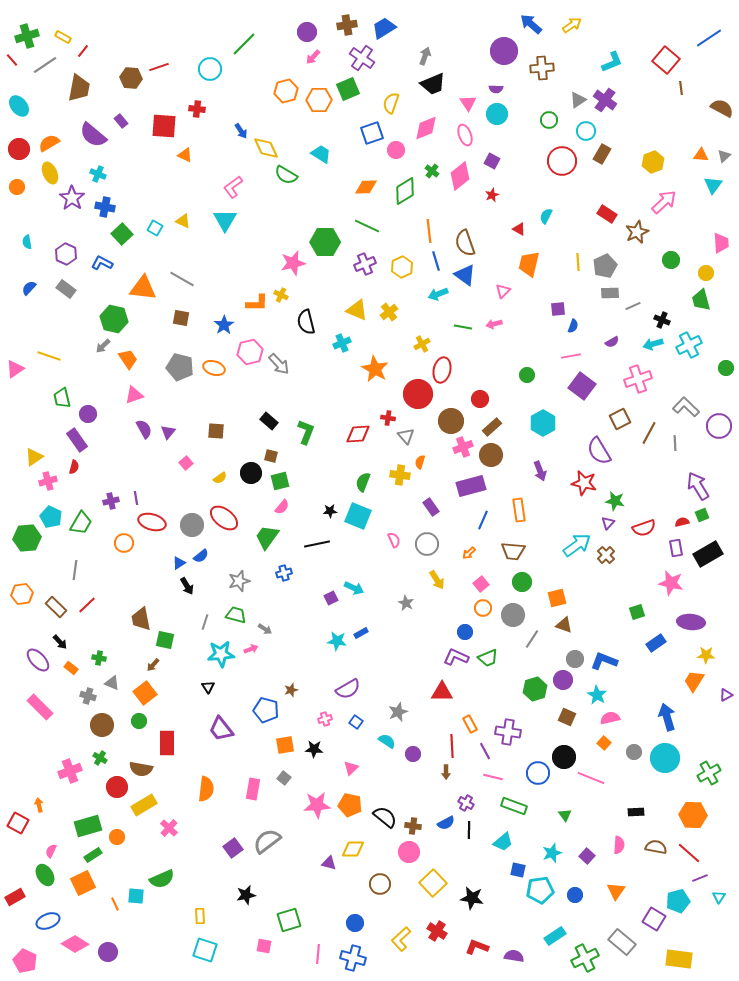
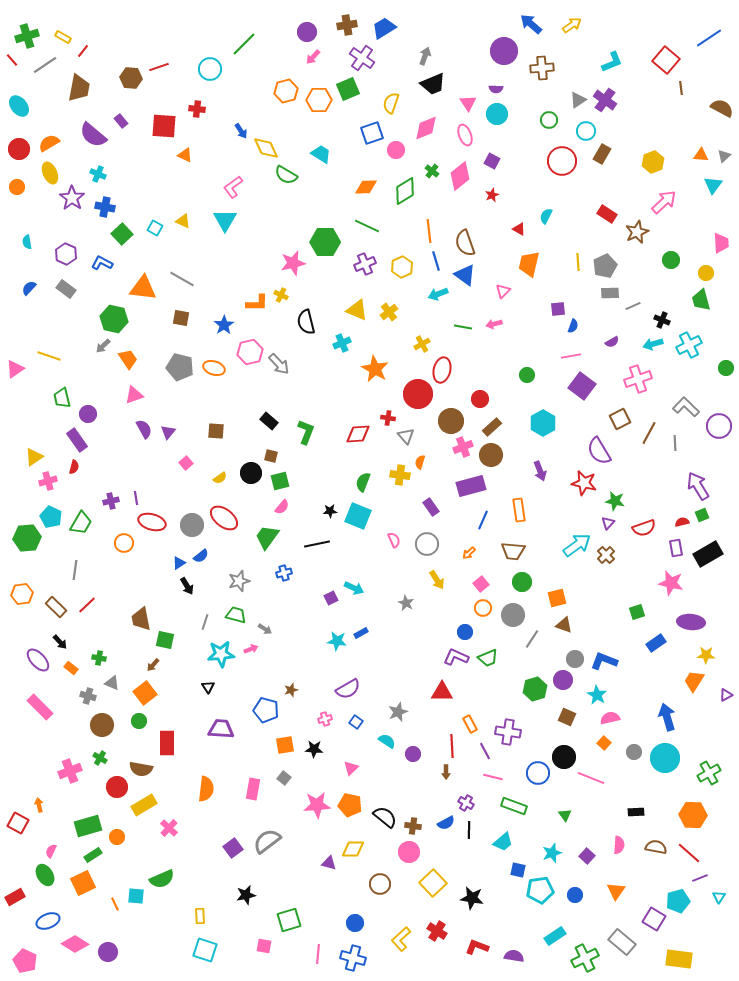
purple trapezoid at (221, 729): rotated 132 degrees clockwise
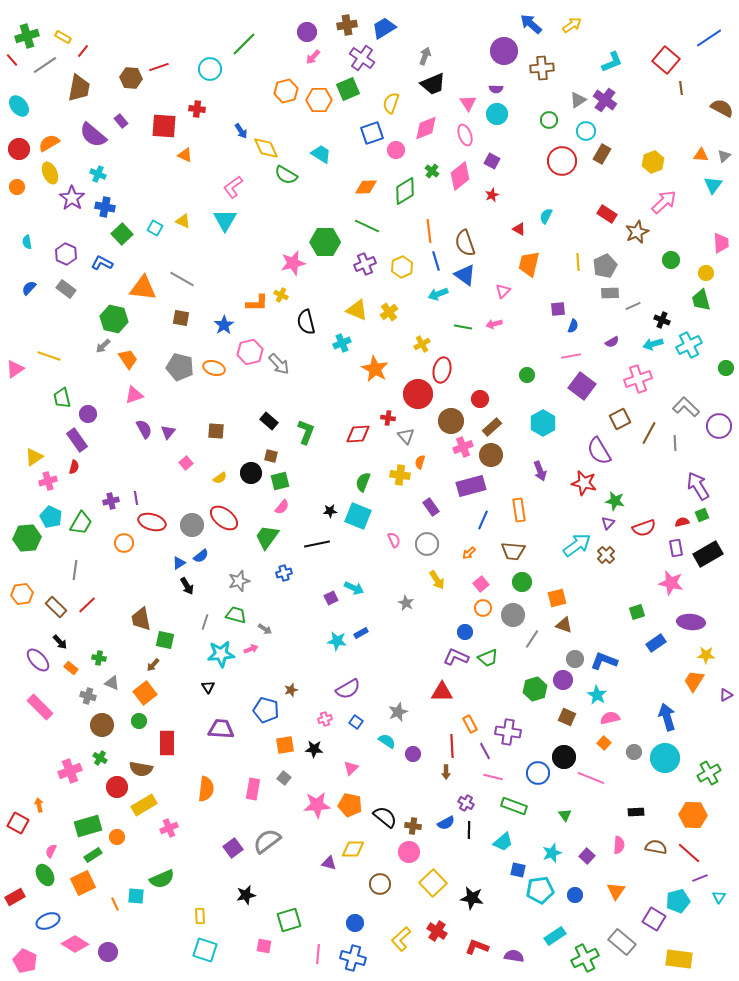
pink cross at (169, 828): rotated 24 degrees clockwise
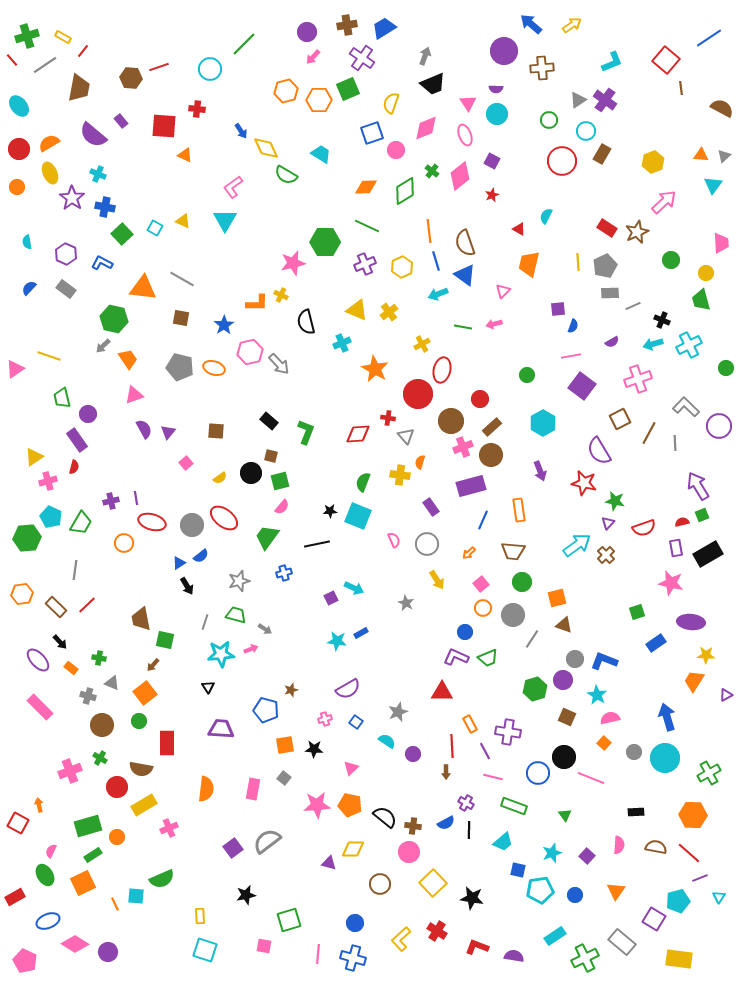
red rectangle at (607, 214): moved 14 px down
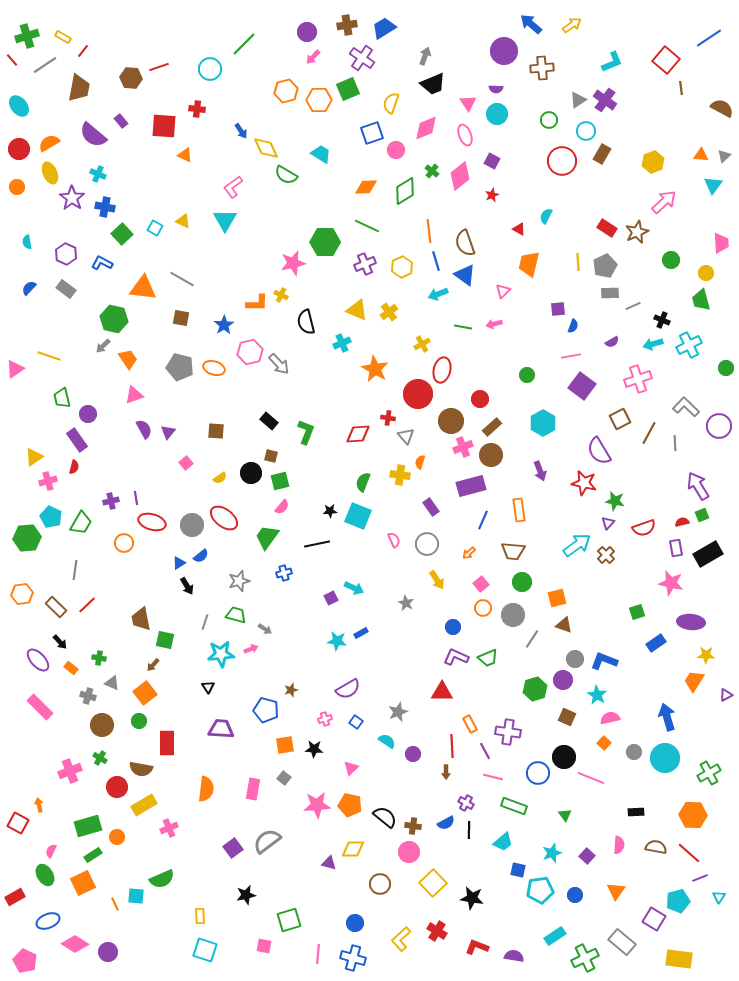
blue circle at (465, 632): moved 12 px left, 5 px up
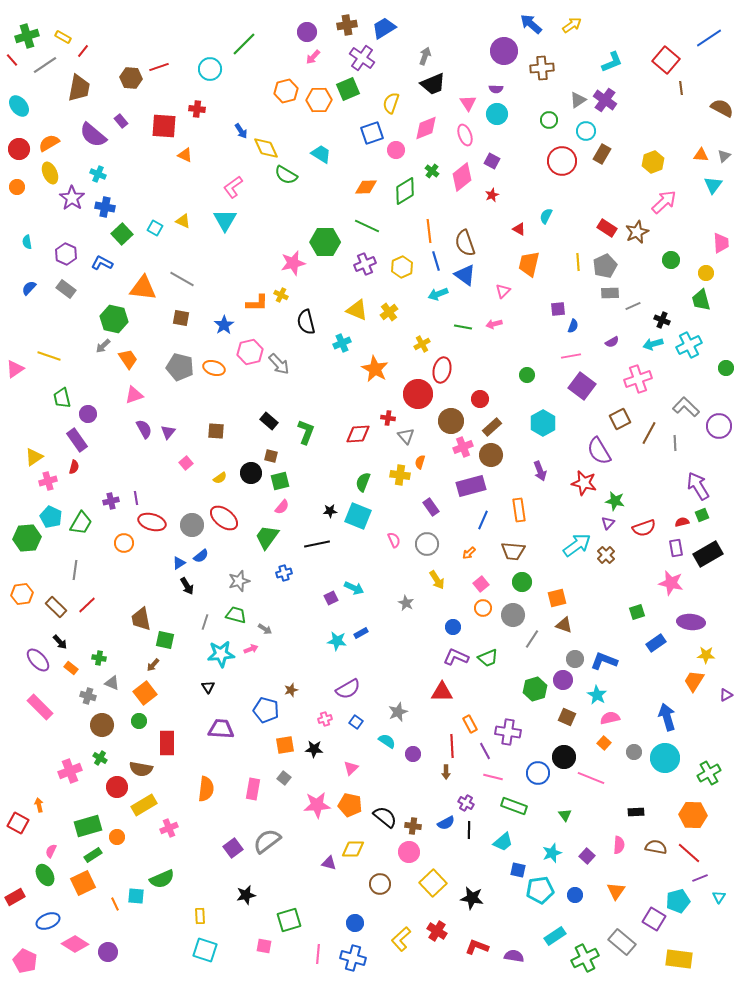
pink diamond at (460, 176): moved 2 px right, 1 px down
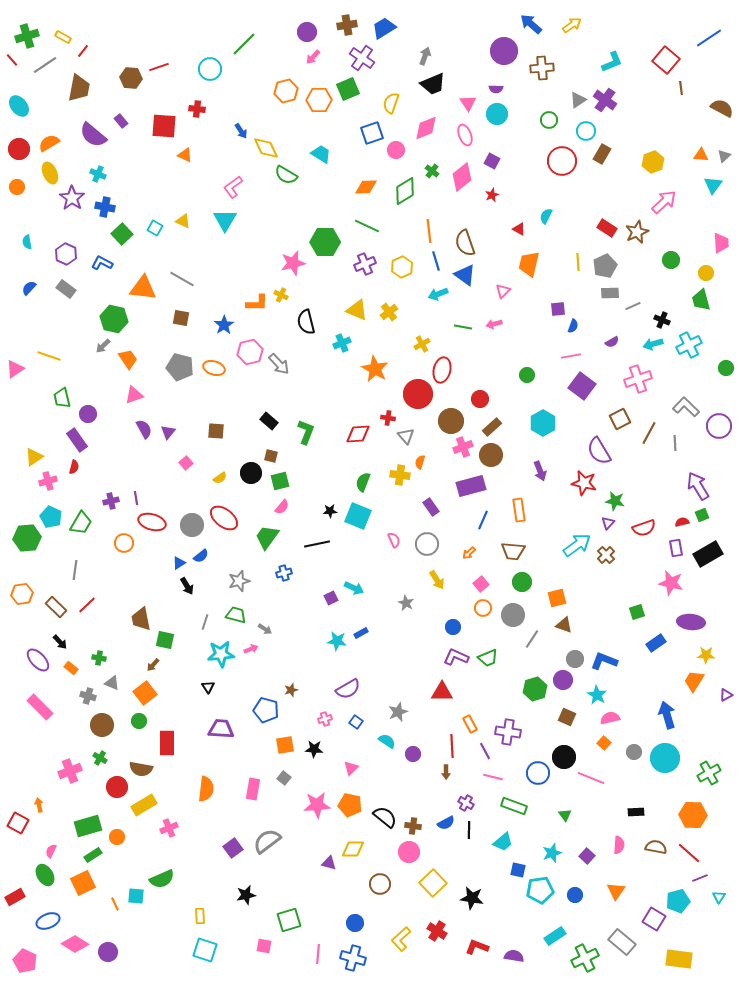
blue arrow at (667, 717): moved 2 px up
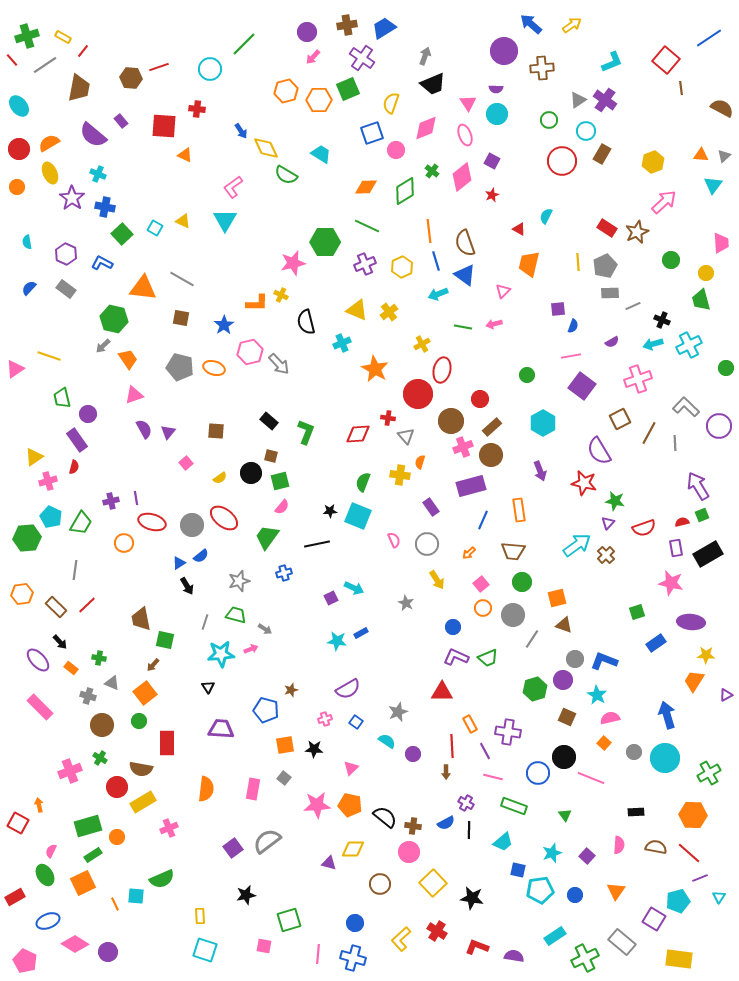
yellow rectangle at (144, 805): moved 1 px left, 3 px up
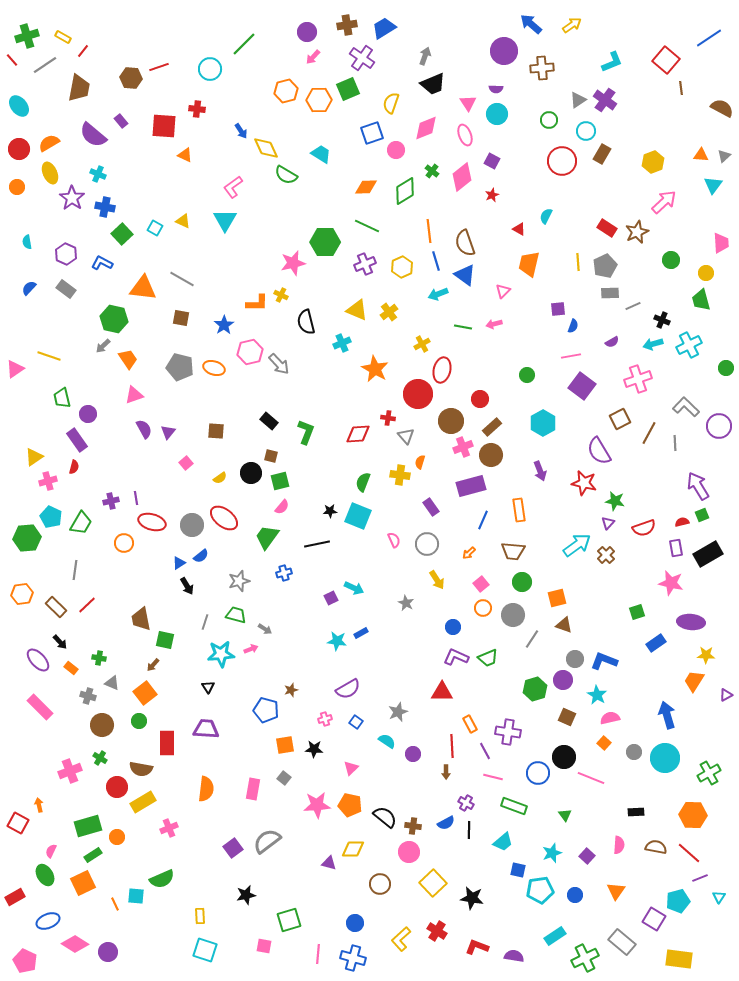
purple trapezoid at (221, 729): moved 15 px left
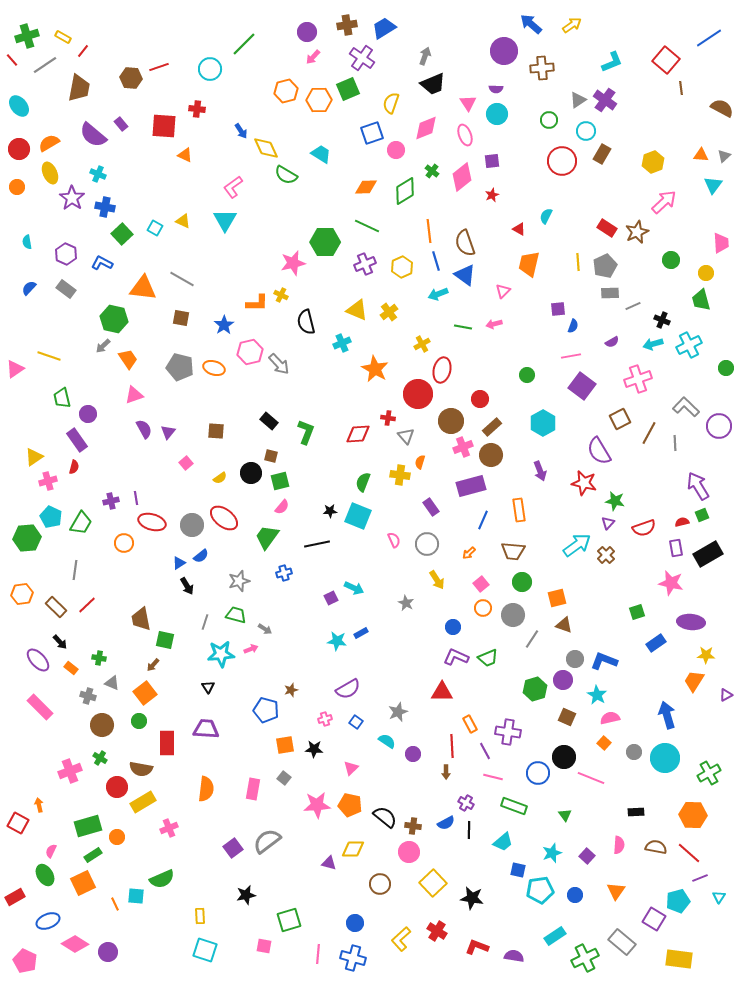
purple rectangle at (121, 121): moved 3 px down
purple square at (492, 161): rotated 35 degrees counterclockwise
